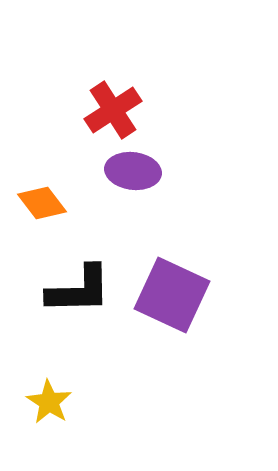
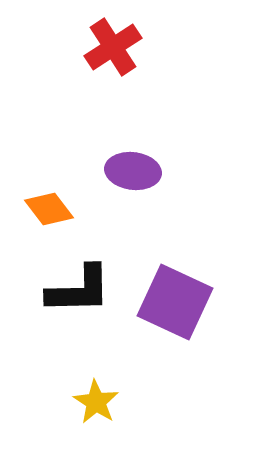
red cross: moved 63 px up
orange diamond: moved 7 px right, 6 px down
purple square: moved 3 px right, 7 px down
yellow star: moved 47 px right
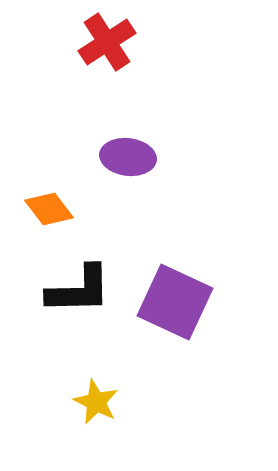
red cross: moved 6 px left, 5 px up
purple ellipse: moved 5 px left, 14 px up
yellow star: rotated 6 degrees counterclockwise
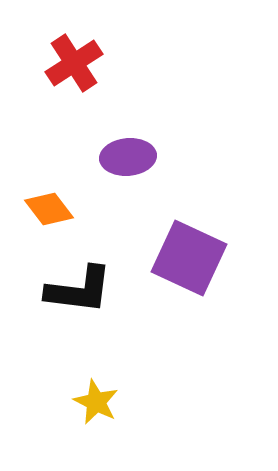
red cross: moved 33 px left, 21 px down
purple ellipse: rotated 12 degrees counterclockwise
black L-shape: rotated 8 degrees clockwise
purple square: moved 14 px right, 44 px up
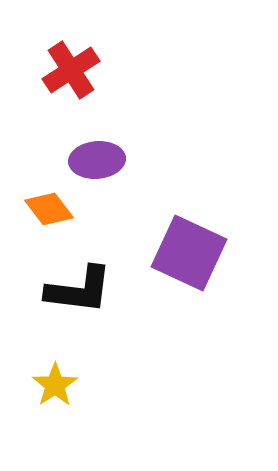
red cross: moved 3 px left, 7 px down
purple ellipse: moved 31 px left, 3 px down
purple square: moved 5 px up
yellow star: moved 41 px left, 17 px up; rotated 12 degrees clockwise
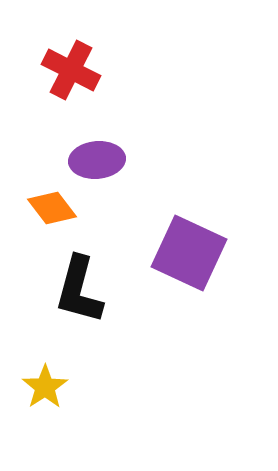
red cross: rotated 30 degrees counterclockwise
orange diamond: moved 3 px right, 1 px up
black L-shape: rotated 98 degrees clockwise
yellow star: moved 10 px left, 2 px down
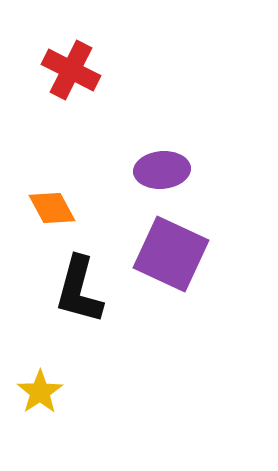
purple ellipse: moved 65 px right, 10 px down
orange diamond: rotated 9 degrees clockwise
purple square: moved 18 px left, 1 px down
yellow star: moved 5 px left, 5 px down
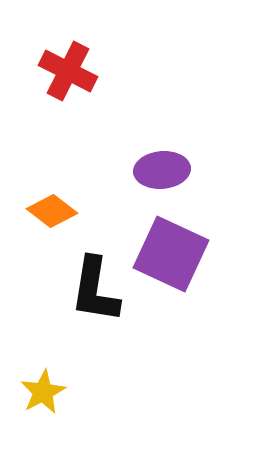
red cross: moved 3 px left, 1 px down
orange diamond: moved 3 px down; rotated 24 degrees counterclockwise
black L-shape: moved 16 px right; rotated 6 degrees counterclockwise
yellow star: moved 3 px right; rotated 6 degrees clockwise
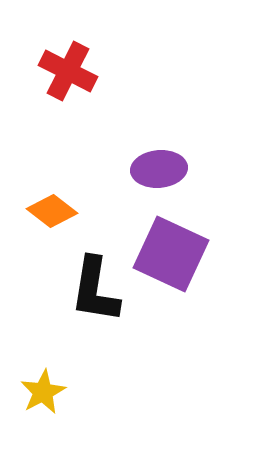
purple ellipse: moved 3 px left, 1 px up
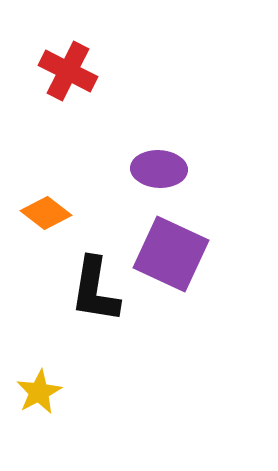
purple ellipse: rotated 8 degrees clockwise
orange diamond: moved 6 px left, 2 px down
yellow star: moved 4 px left
